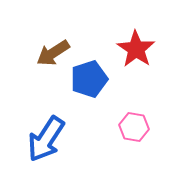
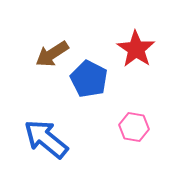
brown arrow: moved 1 px left, 1 px down
blue pentagon: rotated 27 degrees counterclockwise
blue arrow: rotated 96 degrees clockwise
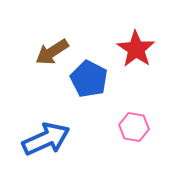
brown arrow: moved 2 px up
blue arrow: rotated 117 degrees clockwise
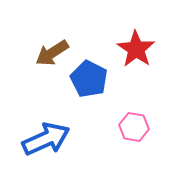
brown arrow: moved 1 px down
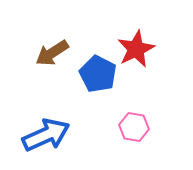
red star: rotated 12 degrees clockwise
blue pentagon: moved 9 px right, 5 px up
blue arrow: moved 4 px up
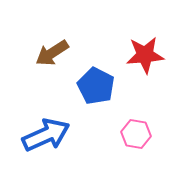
red star: moved 9 px right, 6 px down; rotated 21 degrees clockwise
blue pentagon: moved 2 px left, 12 px down
pink hexagon: moved 2 px right, 7 px down
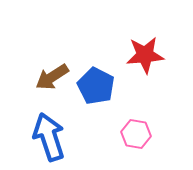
brown arrow: moved 24 px down
blue arrow: moved 3 px right, 2 px down; rotated 84 degrees counterclockwise
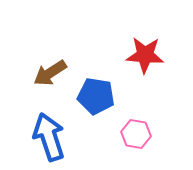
red star: rotated 9 degrees clockwise
brown arrow: moved 2 px left, 4 px up
blue pentagon: moved 10 px down; rotated 18 degrees counterclockwise
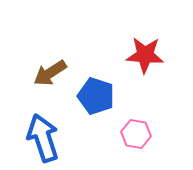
blue pentagon: rotated 9 degrees clockwise
blue arrow: moved 6 px left, 1 px down
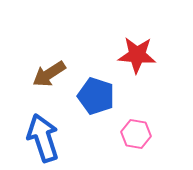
red star: moved 8 px left
brown arrow: moved 1 px left, 1 px down
